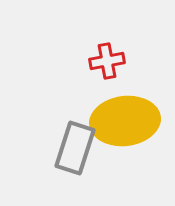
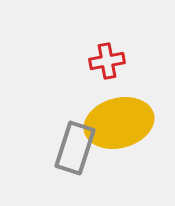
yellow ellipse: moved 6 px left, 2 px down; rotated 8 degrees counterclockwise
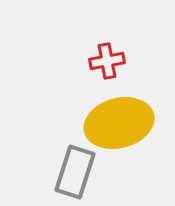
gray rectangle: moved 24 px down
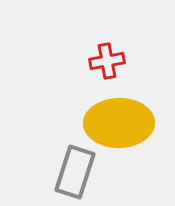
yellow ellipse: rotated 14 degrees clockwise
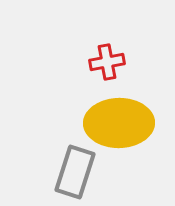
red cross: moved 1 px down
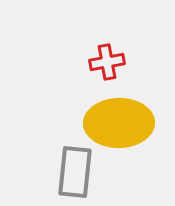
gray rectangle: rotated 12 degrees counterclockwise
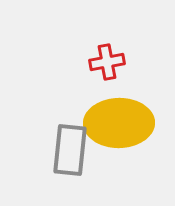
gray rectangle: moved 5 px left, 22 px up
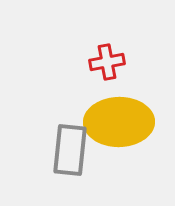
yellow ellipse: moved 1 px up
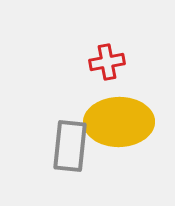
gray rectangle: moved 4 px up
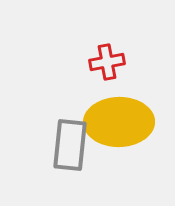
gray rectangle: moved 1 px up
